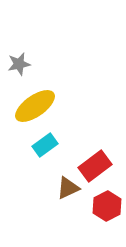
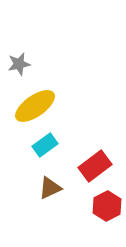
brown triangle: moved 18 px left
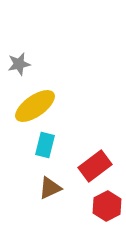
cyan rectangle: rotated 40 degrees counterclockwise
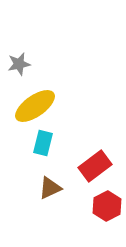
cyan rectangle: moved 2 px left, 2 px up
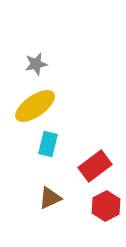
gray star: moved 17 px right
cyan rectangle: moved 5 px right, 1 px down
brown triangle: moved 10 px down
red hexagon: moved 1 px left
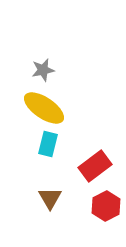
gray star: moved 7 px right, 6 px down
yellow ellipse: moved 9 px right, 2 px down; rotated 69 degrees clockwise
brown triangle: rotated 35 degrees counterclockwise
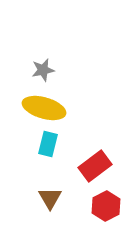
yellow ellipse: rotated 18 degrees counterclockwise
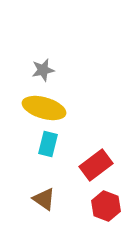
red rectangle: moved 1 px right, 1 px up
brown triangle: moved 6 px left, 1 px down; rotated 25 degrees counterclockwise
red hexagon: rotated 12 degrees counterclockwise
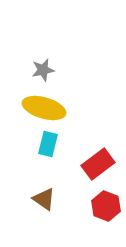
red rectangle: moved 2 px right, 1 px up
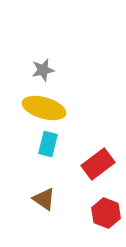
red hexagon: moved 7 px down
